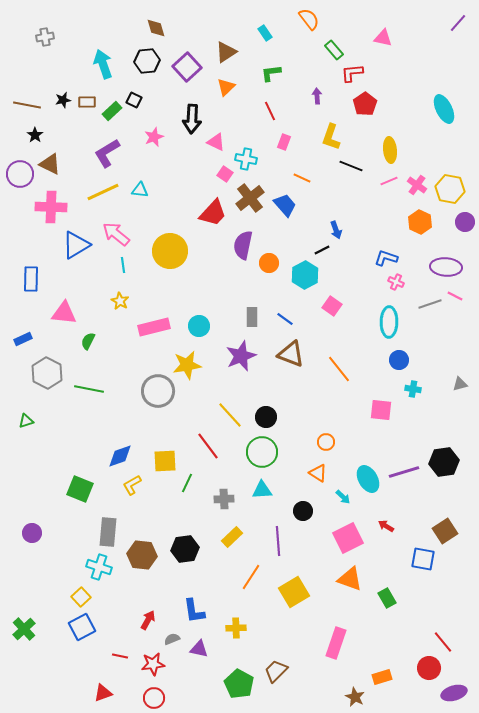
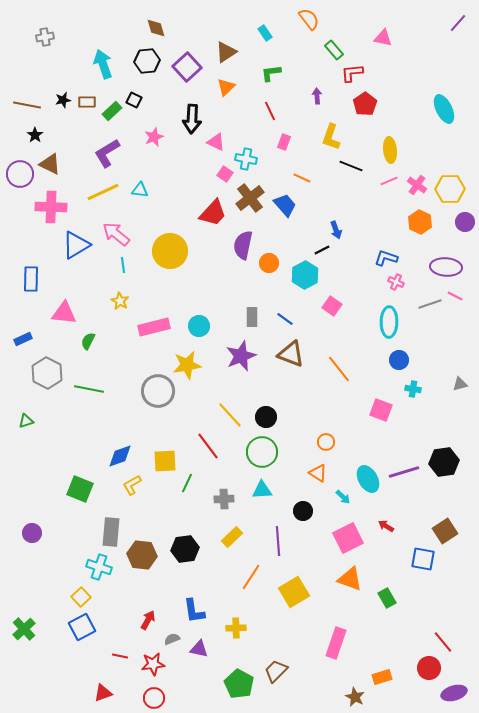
yellow hexagon at (450, 189): rotated 12 degrees counterclockwise
pink square at (381, 410): rotated 15 degrees clockwise
gray rectangle at (108, 532): moved 3 px right
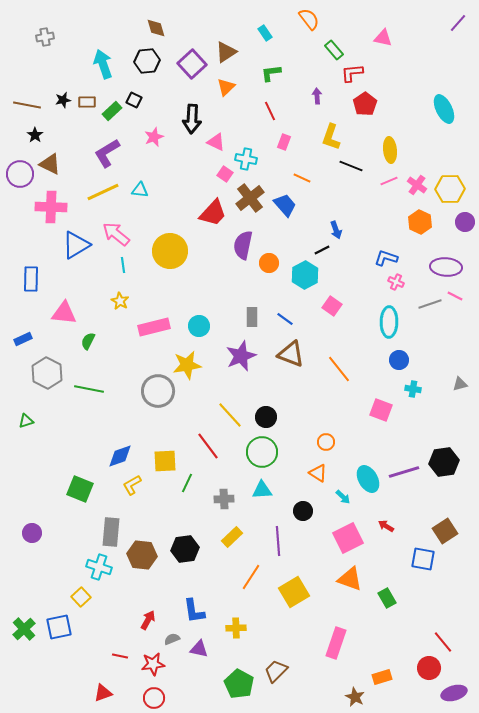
purple square at (187, 67): moved 5 px right, 3 px up
blue square at (82, 627): moved 23 px left; rotated 16 degrees clockwise
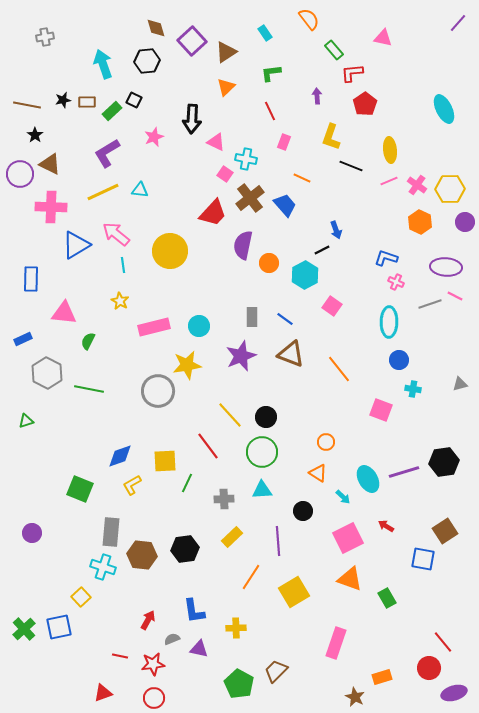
purple square at (192, 64): moved 23 px up
cyan cross at (99, 567): moved 4 px right
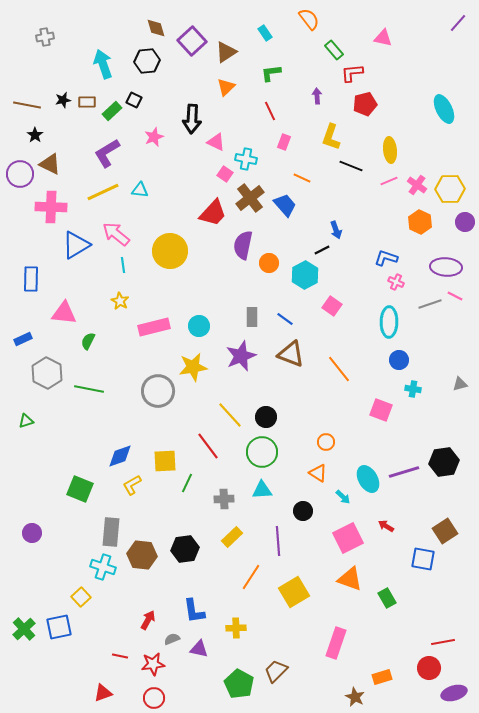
red pentagon at (365, 104): rotated 20 degrees clockwise
yellow star at (187, 365): moved 6 px right, 2 px down
red line at (443, 642): rotated 60 degrees counterclockwise
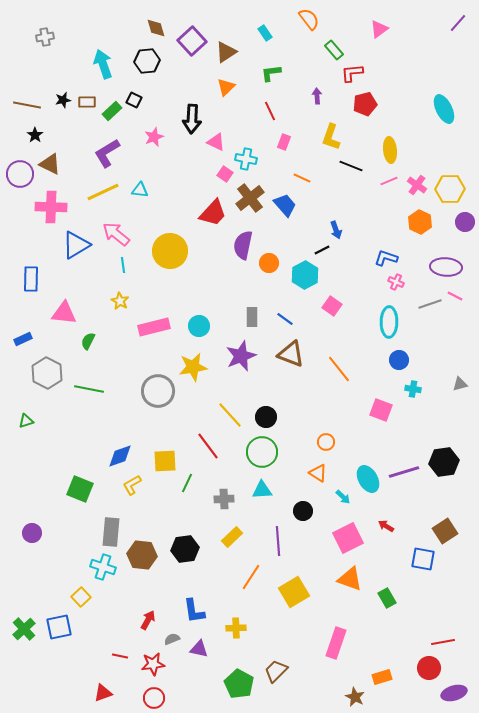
pink triangle at (383, 38): moved 4 px left, 9 px up; rotated 48 degrees counterclockwise
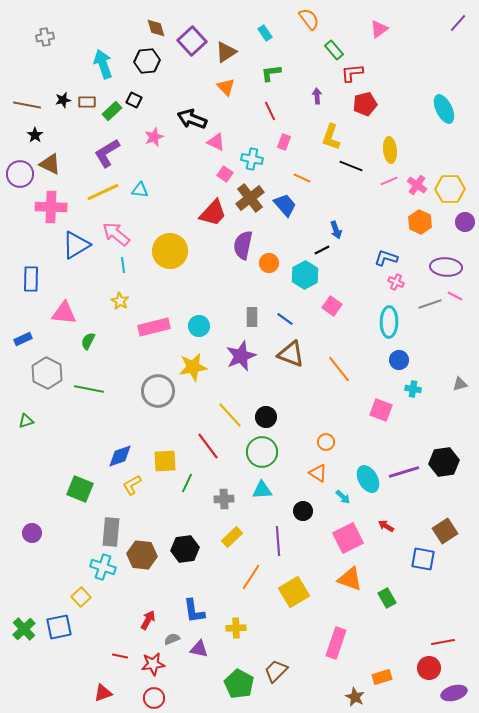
orange triangle at (226, 87): rotated 30 degrees counterclockwise
black arrow at (192, 119): rotated 108 degrees clockwise
cyan cross at (246, 159): moved 6 px right
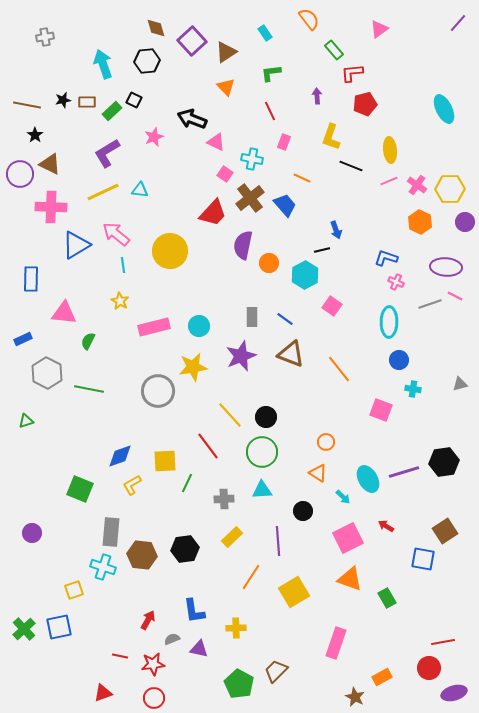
black line at (322, 250): rotated 14 degrees clockwise
yellow square at (81, 597): moved 7 px left, 7 px up; rotated 24 degrees clockwise
orange rectangle at (382, 677): rotated 12 degrees counterclockwise
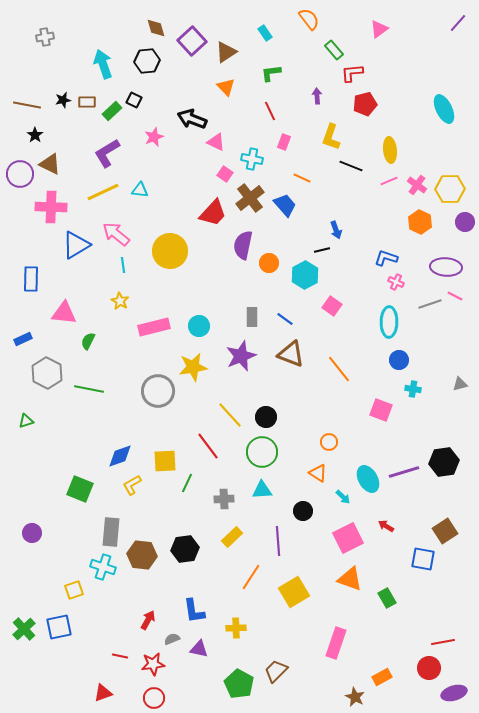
orange circle at (326, 442): moved 3 px right
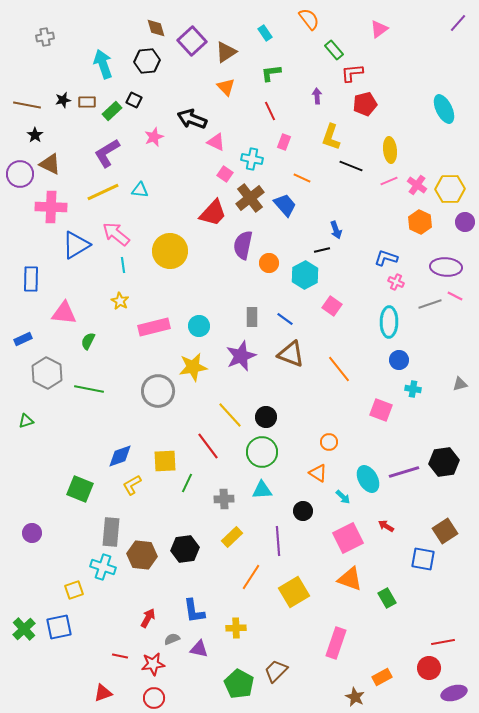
red arrow at (148, 620): moved 2 px up
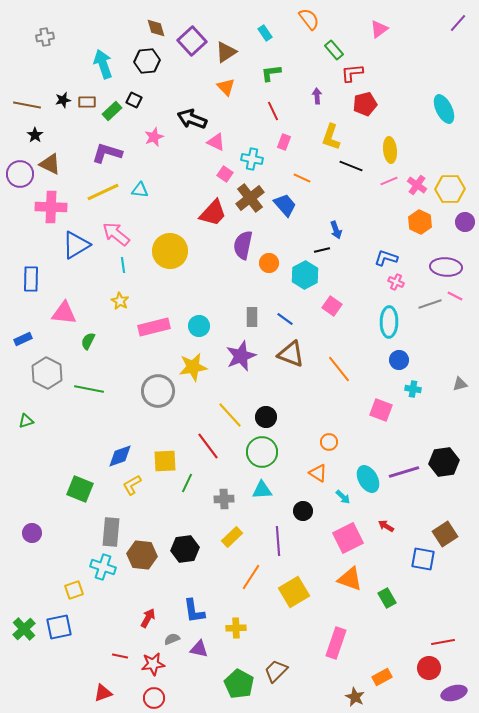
red line at (270, 111): moved 3 px right
purple L-shape at (107, 153): rotated 48 degrees clockwise
brown square at (445, 531): moved 3 px down
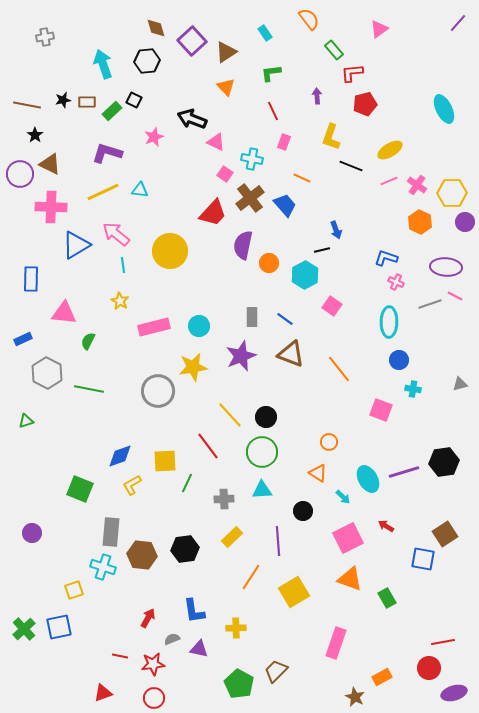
yellow ellipse at (390, 150): rotated 65 degrees clockwise
yellow hexagon at (450, 189): moved 2 px right, 4 px down
